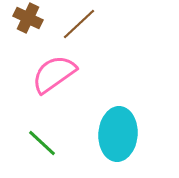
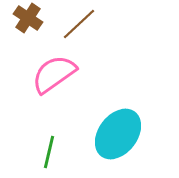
brown cross: rotated 8 degrees clockwise
cyan ellipse: rotated 33 degrees clockwise
green line: moved 7 px right, 9 px down; rotated 60 degrees clockwise
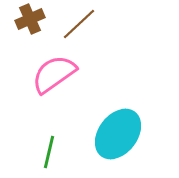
brown cross: moved 2 px right, 1 px down; rotated 32 degrees clockwise
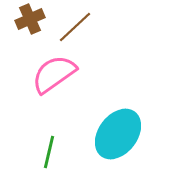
brown line: moved 4 px left, 3 px down
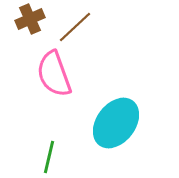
pink semicircle: rotated 75 degrees counterclockwise
cyan ellipse: moved 2 px left, 11 px up
green line: moved 5 px down
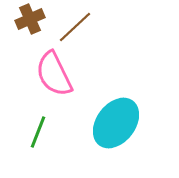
pink semicircle: rotated 6 degrees counterclockwise
green line: moved 11 px left, 25 px up; rotated 8 degrees clockwise
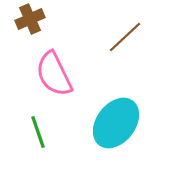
brown line: moved 50 px right, 10 px down
green line: rotated 40 degrees counterclockwise
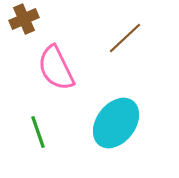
brown cross: moved 6 px left
brown line: moved 1 px down
pink semicircle: moved 2 px right, 6 px up
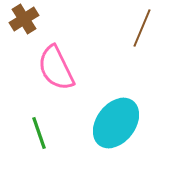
brown cross: rotated 8 degrees counterclockwise
brown line: moved 17 px right, 10 px up; rotated 24 degrees counterclockwise
green line: moved 1 px right, 1 px down
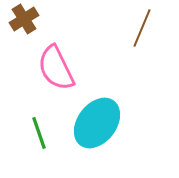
cyan ellipse: moved 19 px left
